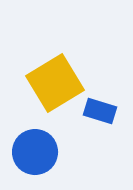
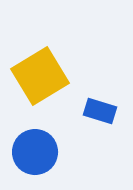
yellow square: moved 15 px left, 7 px up
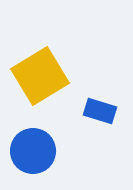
blue circle: moved 2 px left, 1 px up
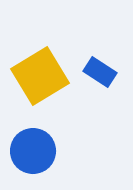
blue rectangle: moved 39 px up; rotated 16 degrees clockwise
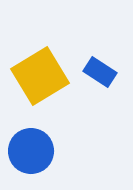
blue circle: moved 2 px left
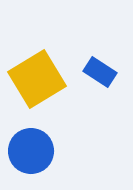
yellow square: moved 3 px left, 3 px down
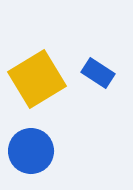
blue rectangle: moved 2 px left, 1 px down
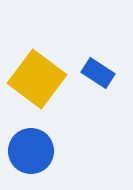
yellow square: rotated 22 degrees counterclockwise
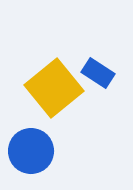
yellow square: moved 17 px right, 9 px down; rotated 14 degrees clockwise
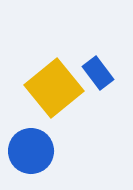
blue rectangle: rotated 20 degrees clockwise
